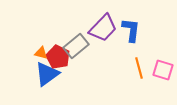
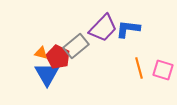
blue L-shape: moved 3 px left, 1 px up; rotated 90 degrees counterclockwise
blue triangle: rotated 24 degrees counterclockwise
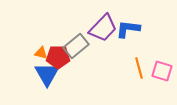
red pentagon: rotated 25 degrees counterclockwise
pink square: moved 1 px left, 1 px down
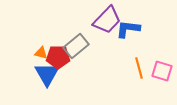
purple trapezoid: moved 4 px right, 8 px up
